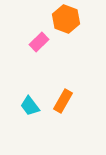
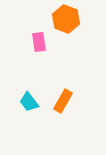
pink rectangle: rotated 54 degrees counterclockwise
cyan trapezoid: moved 1 px left, 4 px up
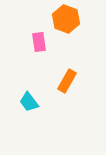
orange rectangle: moved 4 px right, 20 px up
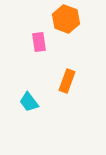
orange rectangle: rotated 10 degrees counterclockwise
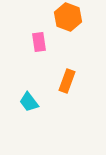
orange hexagon: moved 2 px right, 2 px up
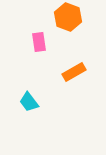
orange rectangle: moved 7 px right, 9 px up; rotated 40 degrees clockwise
